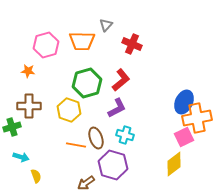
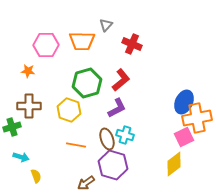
pink hexagon: rotated 15 degrees clockwise
brown ellipse: moved 11 px right, 1 px down
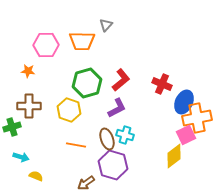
red cross: moved 30 px right, 40 px down
pink square: moved 2 px right, 2 px up
yellow diamond: moved 8 px up
yellow semicircle: rotated 48 degrees counterclockwise
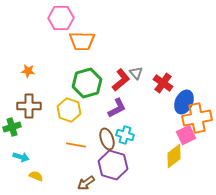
gray triangle: moved 30 px right, 48 px down; rotated 24 degrees counterclockwise
pink hexagon: moved 15 px right, 27 px up
red cross: moved 1 px right, 1 px up; rotated 12 degrees clockwise
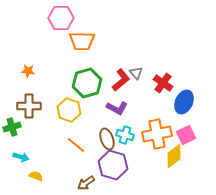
purple L-shape: rotated 55 degrees clockwise
orange cross: moved 40 px left, 16 px down
orange line: rotated 30 degrees clockwise
